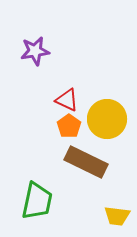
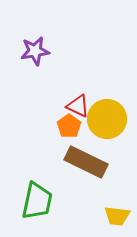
red triangle: moved 11 px right, 6 px down
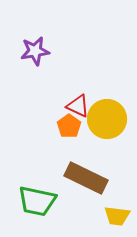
brown rectangle: moved 16 px down
green trapezoid: rotated 90 degrees clockwise
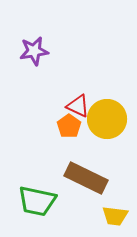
purple star: moved 1 px left
yellow trapezoid: moved 2 px left
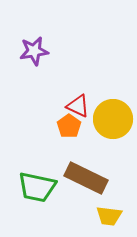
yellow circle: moved 6 px right
green trapezoid: moved 14 px up
yellow trapezoid: moved 6 px left
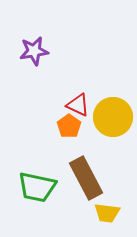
red triangle: moved 1 px up
yellow circle: moved 2 px up
brown rectangle: rotated 36 degrees clockwise
yellow trapezoid: moved 2 px left, 3 px up
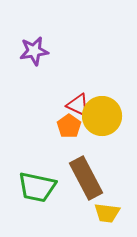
yellow circle: moved 11 px left, 1 px up
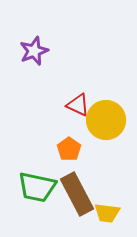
purple star: rotated 12 degrees counterclockwise
yellow circle: moved 4 px right, 4 px down
orange pentagon: moved 23 px down
brown rectangle: moved 9 px left, 16 px down
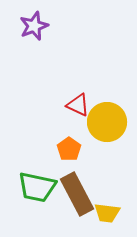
purple star: moved 25 px up
yellow circle: moved 1 px right, 2 px down
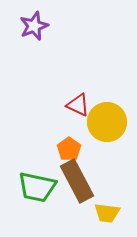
brown rectangle: moved 13 px up
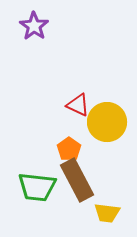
purple star: rotated 16 degrees counterclockwise
brown rectangle: moved 1 px up
green trapezoid: rotated 6 degrees counterclockwise
